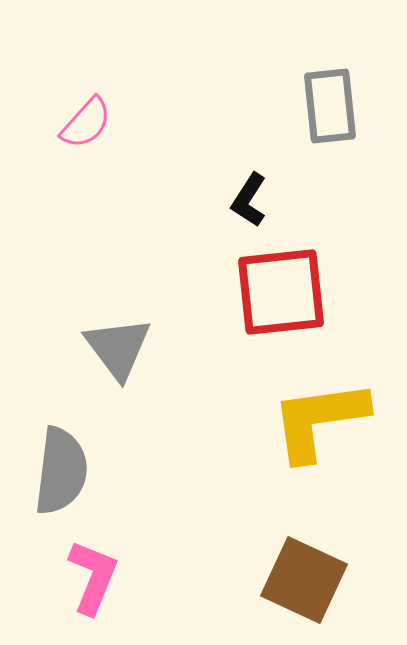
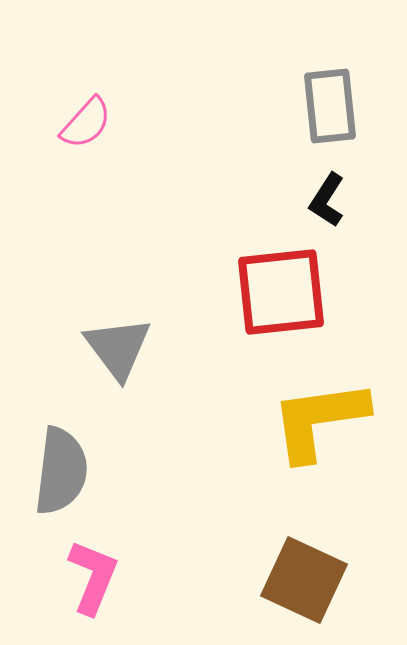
black L-shape: moved 78 px right
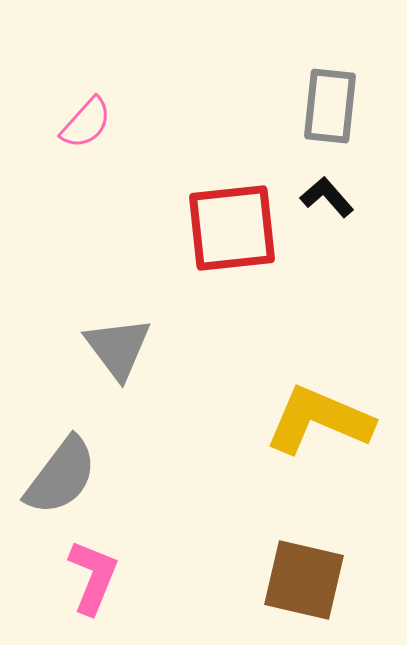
gray rectangle: rotated 12 degrees clockwise
black L-shape: moved 3 px up; rotated 106 degrees clockwise
red square: moved 49 px left, 64 px up
yellow L-shape: rotated 31 degrees clockwise
gray semicircle: moved 5 px down; rotated 30 degrees clockwise
brown square: rotated 12 degrees counterclockwise
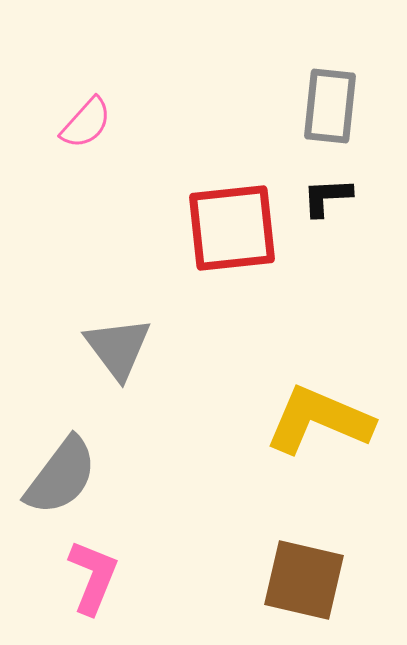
black L-shape: rotated 52 degrees counterclockwise
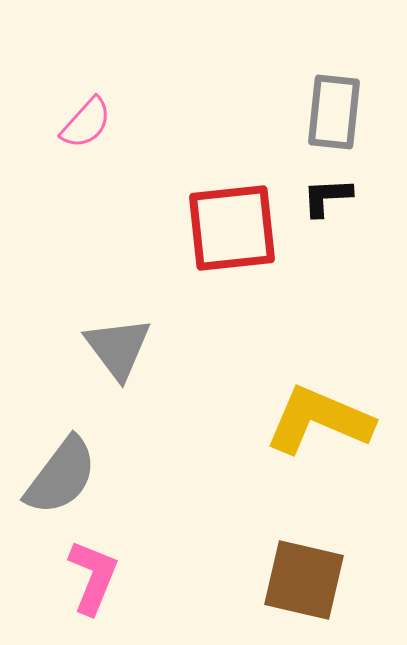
gray rectangle: moved 4 px right, 6 px down
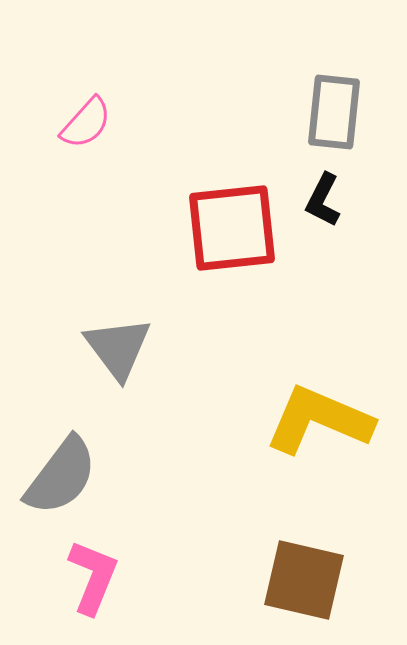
black L-shape: moved 4 px left, 3 px down; rotated 60 degrees counterclockwise
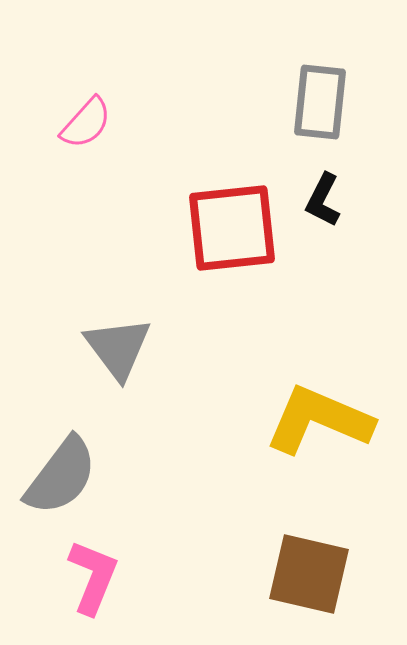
gray rectangle: moved 14 px left, 10 px up
brown square: moved 5 px right, 6 px up
